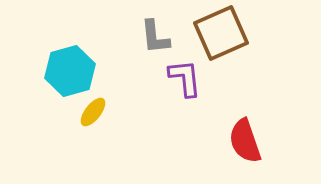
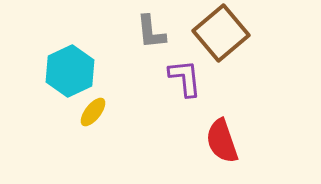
brown square: rotated 16 degrees counterclockwise
gray L-shape: moved 4 px left, 5 px up
cyan hexagon: rotated 9 degrees counterclockwise
red semicircle: moved 23 px left
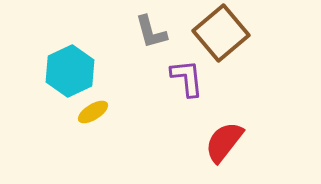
gray L-shape: rotated 9 degrees counterclockwise
purple L-shape: moved 2 px right
yellow ellipse: rotated 20 degrees clockwise
red semicircle: moved 2 px right, 1 px down; rotated 57 degrees clockwise
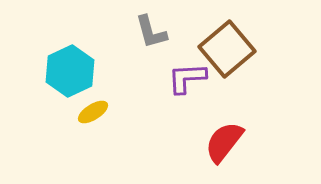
brown square: moved 6 px right, 16 px down
purple L-shape: rotated 87 degrees counterclockwise
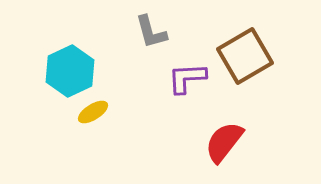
brown square: moved 18 px right, 7 px down; rotated 10 degrees clockwise
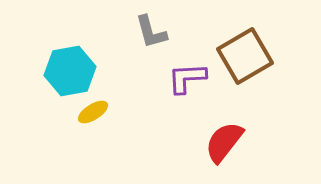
cyan hexagon: rotated 15 degrees clockwise
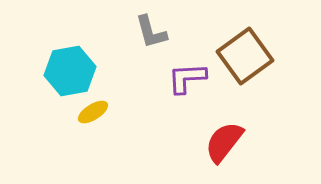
brown square: rotated 6 degrees counterclockwise
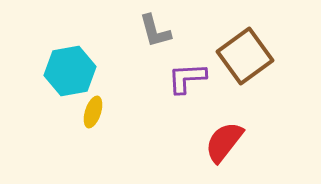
gray L-shape: moved 4 px right, 1 px up
yellow ellipse: rotated 40 degrees counterclockwise
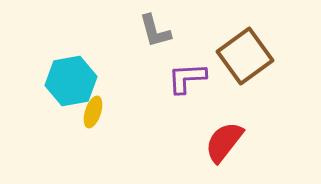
cyan hexagon: moved 1 px right, 10 px down
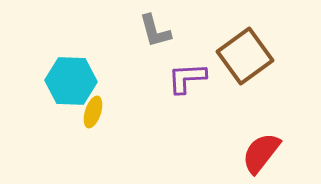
cyan hexagon: rotated 12 degrees clockwise
red semicircle: moved 37 px right, 11 px down
